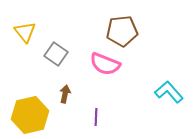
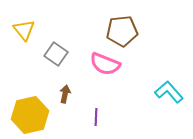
yellow triangle: moved 1 px left, 2 px up
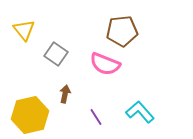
cyan L-shape: moved 29 px left, 20 px down
purple line: rotated 36 degrees counterclockwise
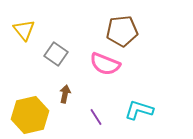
cyan L-shape: moved 1 px left, 2 px up; rotated 32 degrees counterclockwise
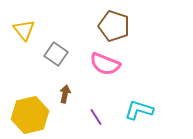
brown pentagon: moved 8 px left, 5 px up; rotated 24 degrees clockwise
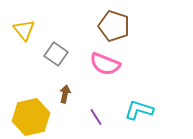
yellow hexagon: moved 1 px right, 2 px down
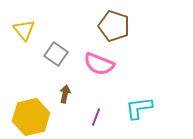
pink semicircle: moved 6 px left
cyan L-shape: moved 2 px up; rotated 24 degrees counterclockwise
purple line: rotated 54 degrees clockwise
